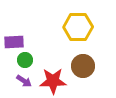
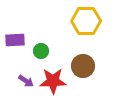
yellow hexagon: moved 8 px right, 6 px up
purple rectangle: moved 1 px right, 2 px up
green circle: moved 16 px right, 9 px up
purple arrow: moved 2 px right
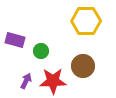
purple rectangle: rotated 18 degrees clockwise
purple arrow: rotated 98 degrees counterclockwise
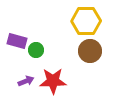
purple rectangle: moved 2 px right, 1 px down
green circle: moved 5 px left, 1 px up
brown circle: moved 7 px right, 15 px up
purple arrow: rotated 42 degrees clockwise
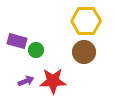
brown circle: moved 6 px left, 1 px down
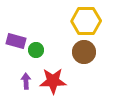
purple rectangle: moved 1 px left
purple arrow: rotated 70 degrees counterclockwise
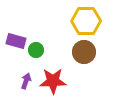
purple arrow: rotated 21 degrees clockwise
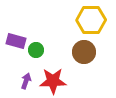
yellow hexagon: moved 5 px right, 1 px up
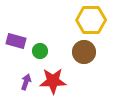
green circle: moved 4 px right, 1 px down
purple arrow: moved 1 px down
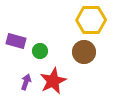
red star: rotated 24 degrees counterclockwise
